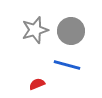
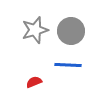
blue line: moved 1 px right; rotated 12 degrees counterclockwise
red semicircle: moved 3 px left, 2 px up
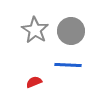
gray star: rotated 24 degrees counterclockwise
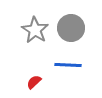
gray circle: moved 3 px up
red semicircle: rotated 21 degrees counterclockwise
